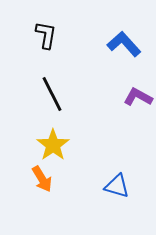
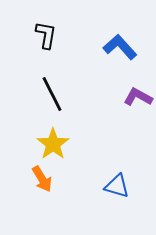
blue L-shape: moved 4 px left, 3 px down
yellow star: moved 1 px up
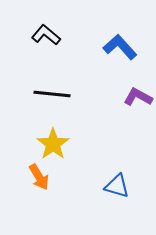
black L-shape: rotated 60 degrees counterclockwise
black line: rotated 57 degrees counterclockwise
orange arrow: moved 3 px left, 2 px up
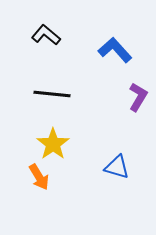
blue L-shape: moved 5 px left, 3 px down
purple L-shape: rotated 92 degrees clockwise
blue triangle: moved 19 px up
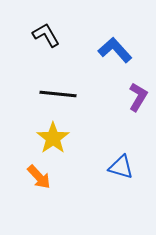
black L-shape: rotated 20 degrees clockwise
black line: moved 6 px right
yellow star: moved 6 px up
blue triangle: moved 4 px right
orange arrow: rotated 12 degrees counterclockwise
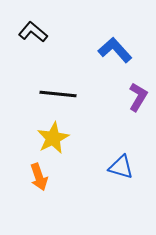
black L-shape: moved 13 px left, 3 px up; rotated 20 degrees counterclockwise
yellow star: rotated 8 degrees clockwise
orange arrow: rotated 24 degrees clockwise
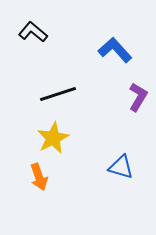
black line: rotated 24 degrees counterclockwise
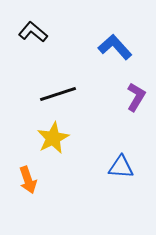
blue L-shape: moved 3 px up
purple L-shape: moved 2 px left
blue triangle: rotated 12 degrees counterclockwise
orange arrow: moved 11 px left, 3 px down
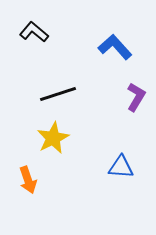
black L-shape: moved 1 px right
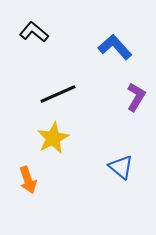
black line: rotated 6 degrees counterclockwise
blue triangle: rotated 36 degrees clockwise
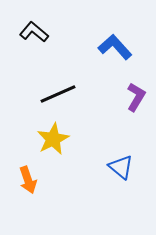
yellow star: moved 1 px down
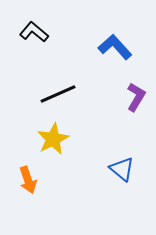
blue triangle: moved 1 px right, 2 px down
